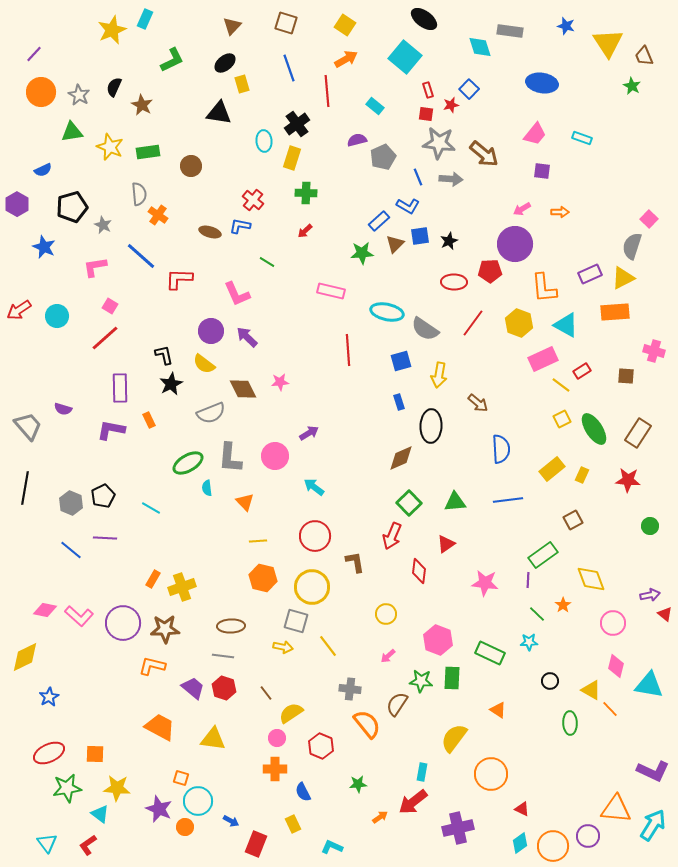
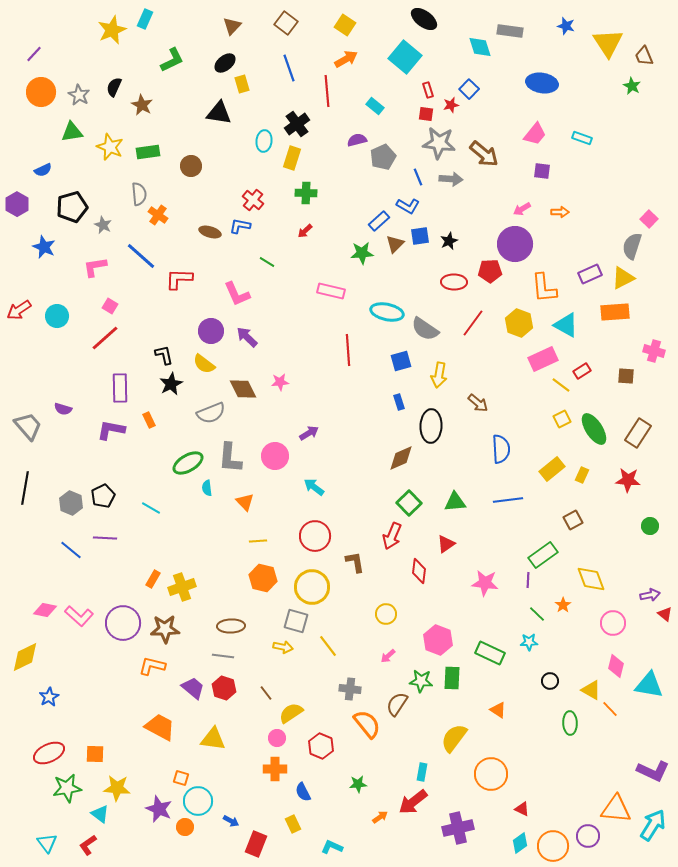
brown square at (286, 23): rotated 20 degrees clockwise
cyan ellipse at (264, 141): rotated 10 degrees clockwise
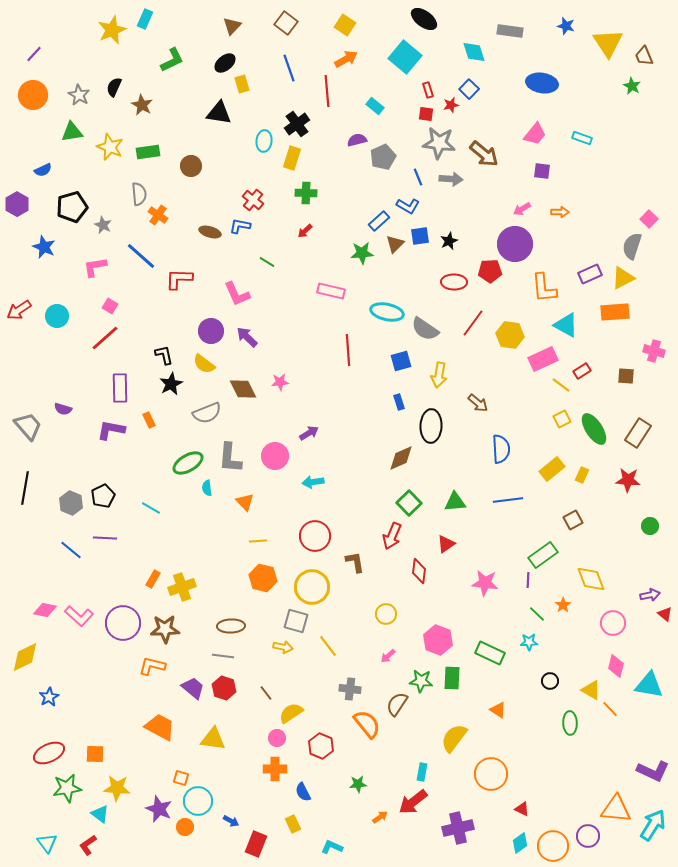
cyan diamond at (480, 47): moved 6 px left, 5 px down
orange circle at (41, 92): moved 8 px left, 3 px down
yellow hexagon at (519, 323): moved 9 px left, 12 px down; rotated 12 degrees counterclockwise
gray semicircle at (211, 413): moved 4 px left
cyan arrow at (314, 487): moved 1 px left, 5 px up; rotated 45 degrees counterclockwise
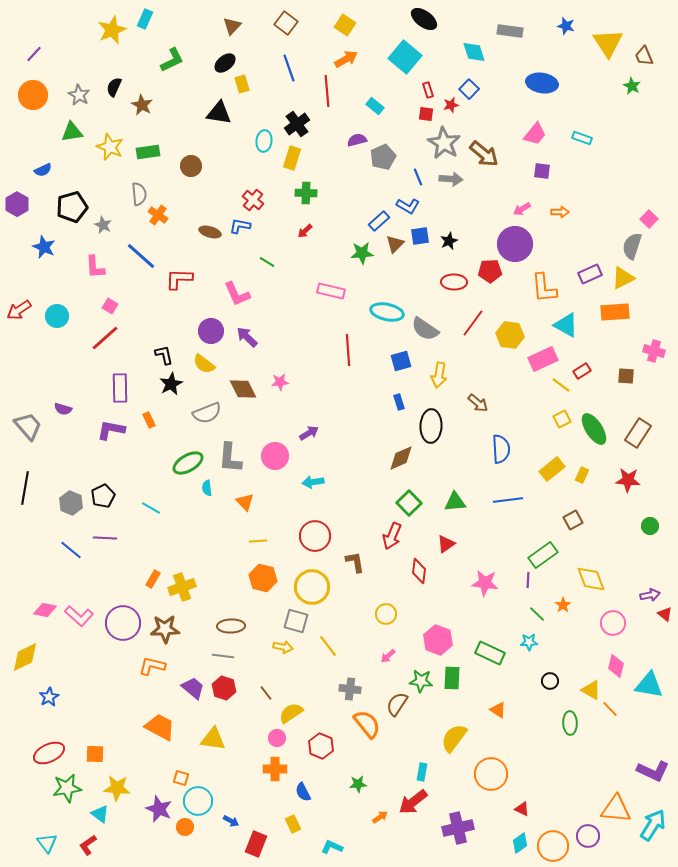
gray star at (439, 143): moved 5 px right; rotated 24 degrees clockwise
pink L-shape at (95, 267): rotated 85 degrees counterclockwise
